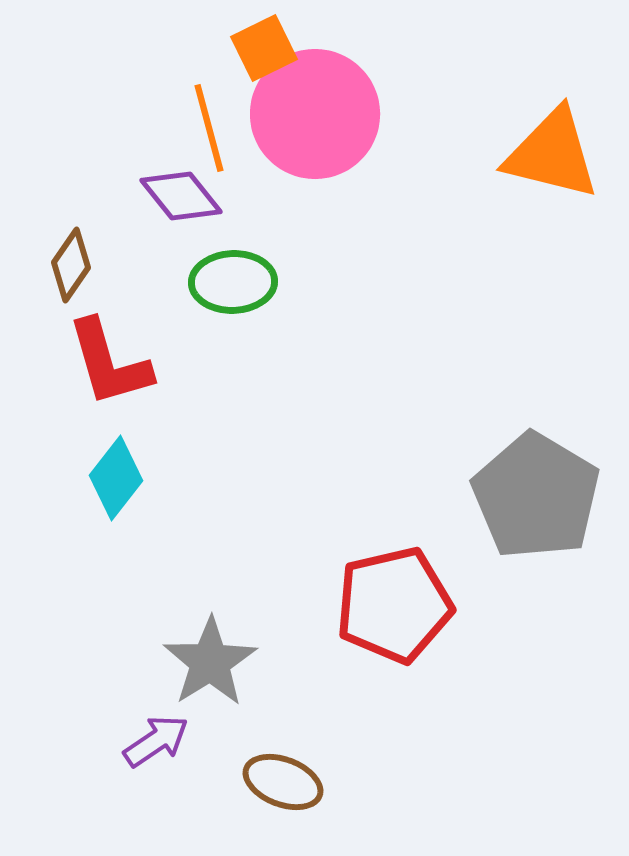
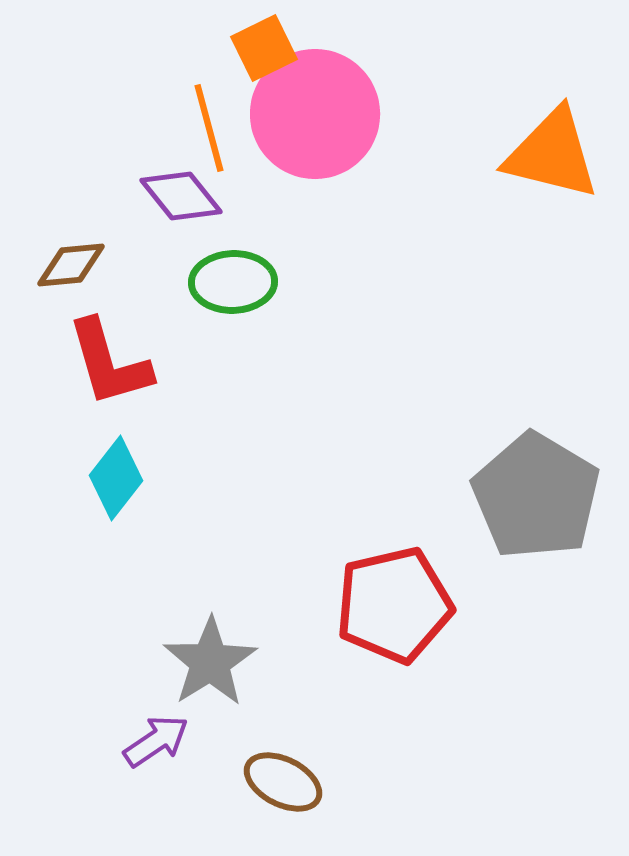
brown diamond: rotated 50 degrees clockwise
brown ellipse: rotated 6 degrees clockwise
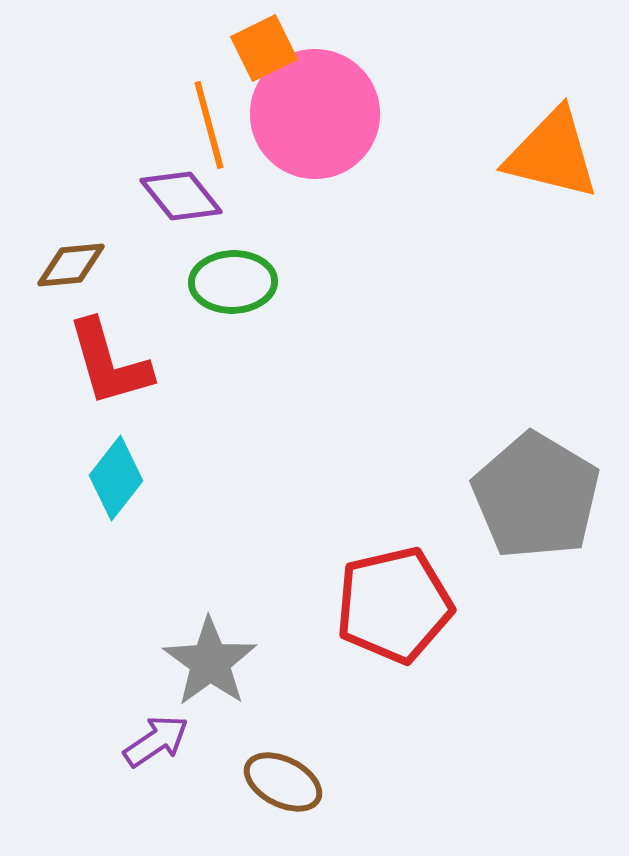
orange line: moved 3 px up
gray star: rotated 4 degrees counterclockwise
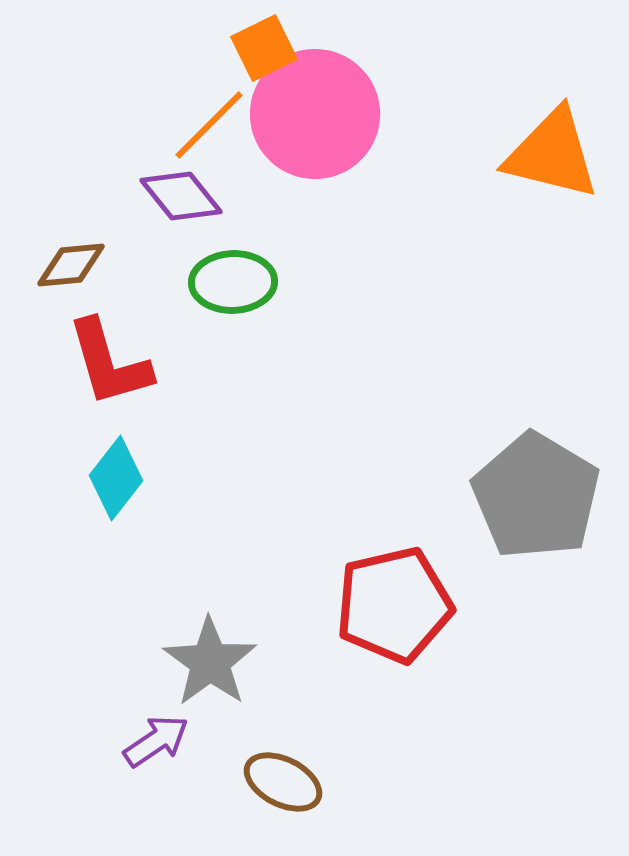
orange line: rotated 60 degrees clockwise
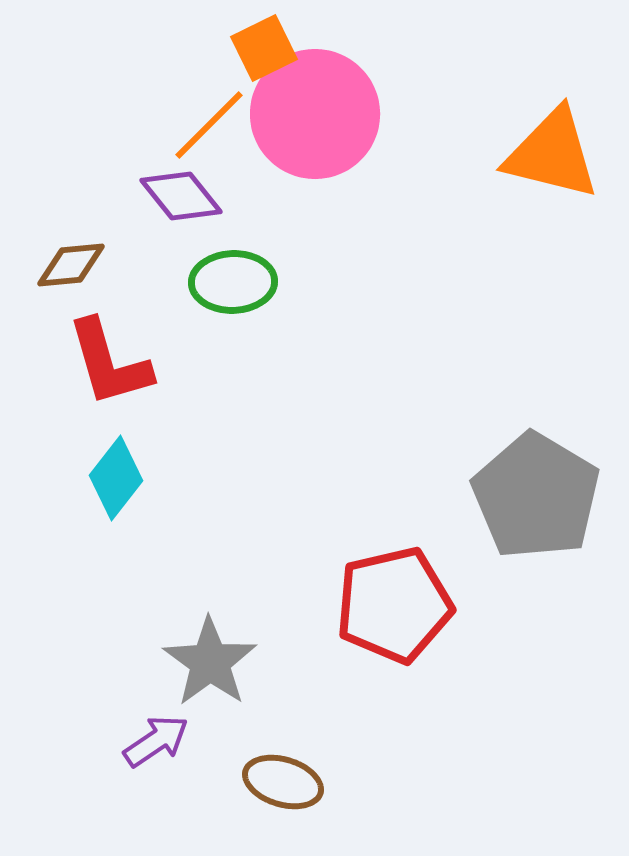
brown ellipse: rotated 10 degrees counterclockwise
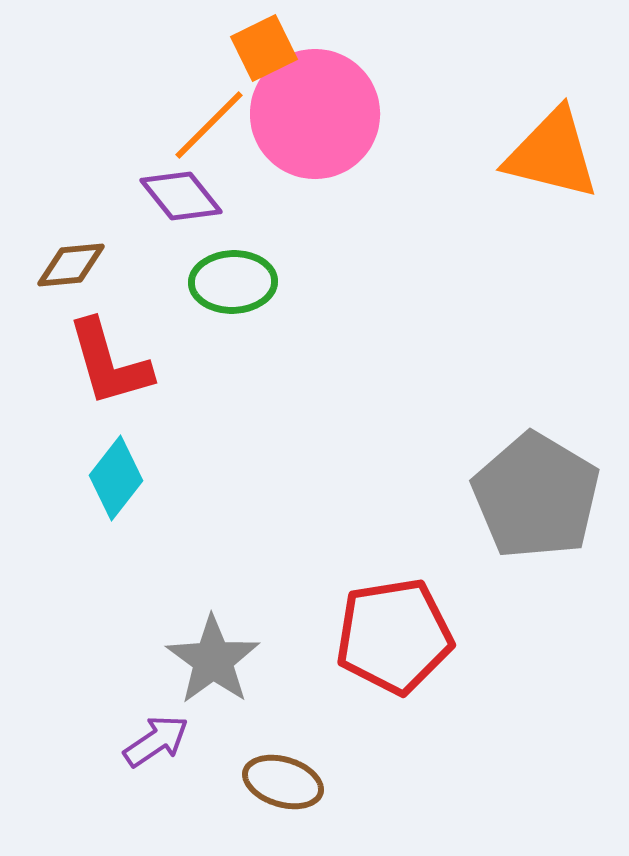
red pentagon: moved 31 px down; rotated 4 degrees clockwise
gray star: moved 3 px right, 2 px up
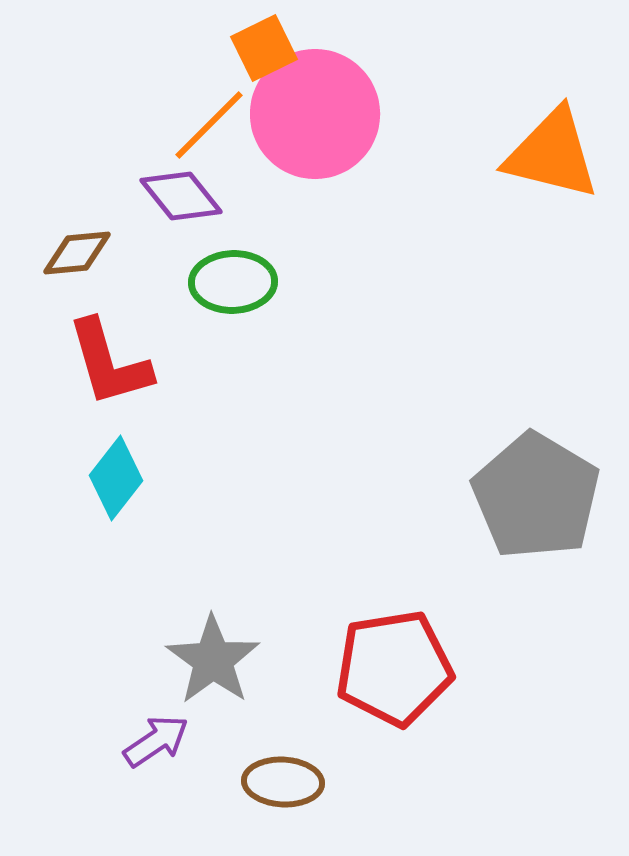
brown diamond: moved 6 px right, 12 px up
red pentagon: moved 32 px down
brown ellipse: rotated 14 degrees counterclockwise
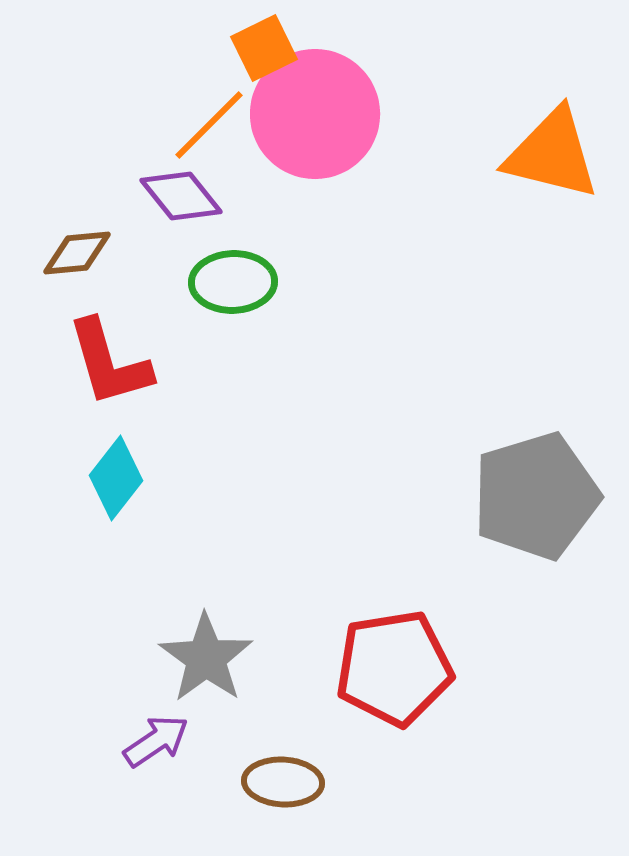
gray pentagon: rotated 24 degrees clockwise
gray star: moved 7 px left, 2 px up
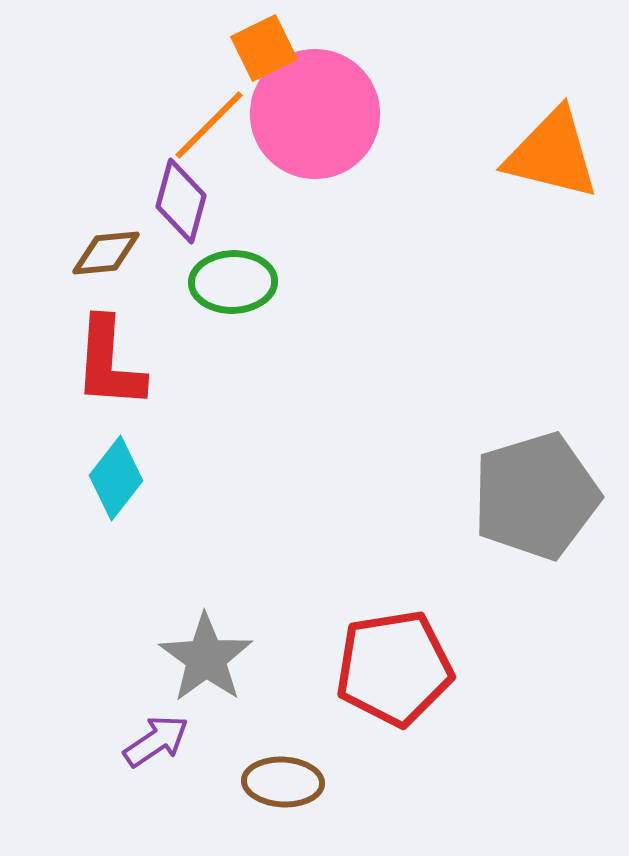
purple diamond: moved 5 px down; rotated 54 degrees clockwise
brown diamond: moved 29 px right
red L-shape: rotated 20 degrees clockwise
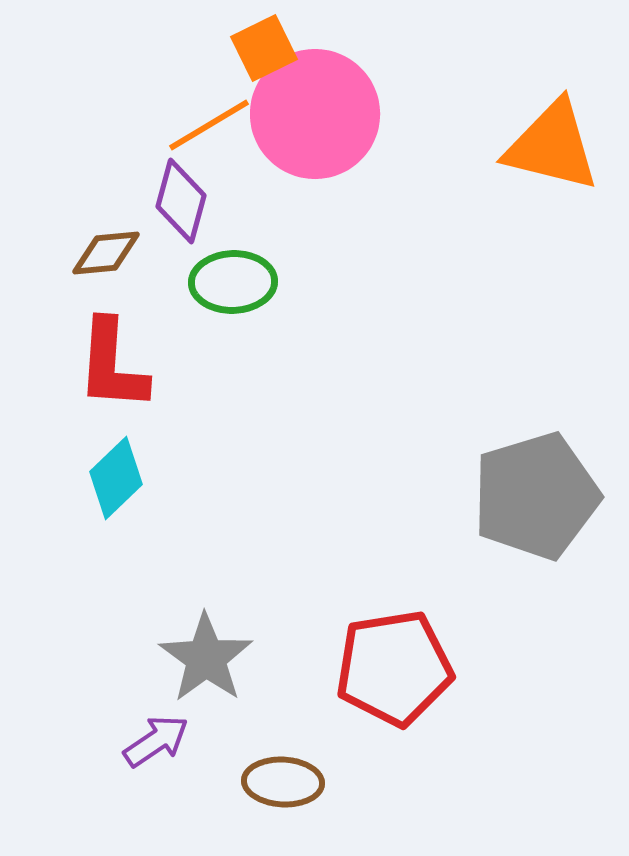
orange line: rotated 14 degrees clockwise
orange triangle: moved 8 px up
red L-shape: moved 3 px right, 2 px down
cyan diamond: rotated 8 degrees clockwise
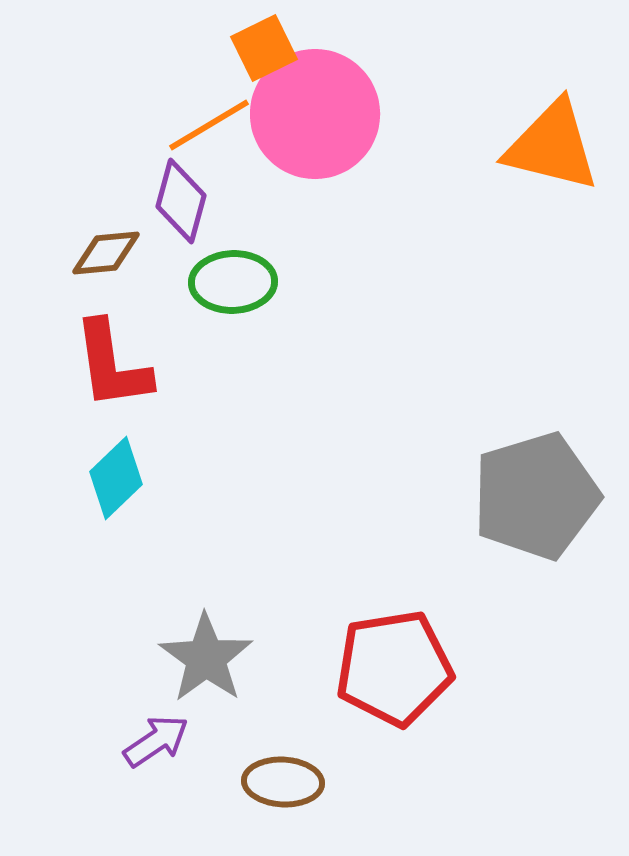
red L-shape: rotated 12 degrees counterclockwise
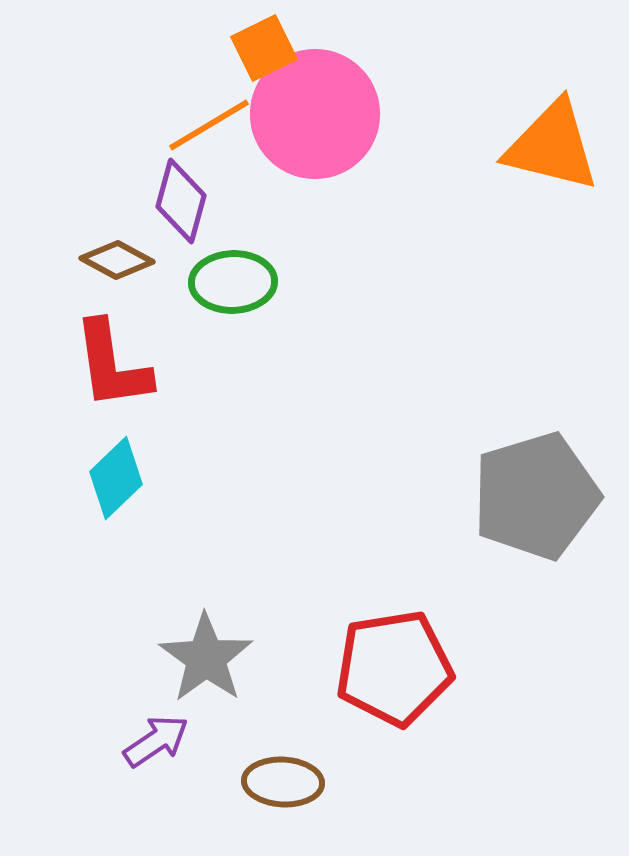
brown diamond: moved 11 px right, 7 px down; rotated 34 degrees clockwise
